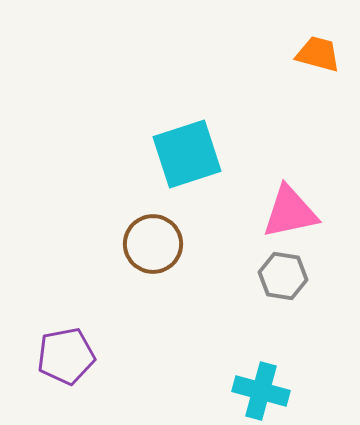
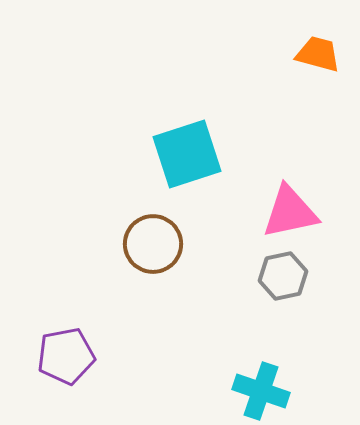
gray hexagon: rotated 21 degrees counterclockwise
cyan cross: rotated 4 degrees clockwise
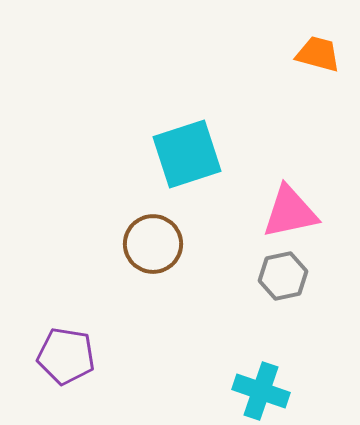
purple pentagon: rotated 20 degrees clockwise
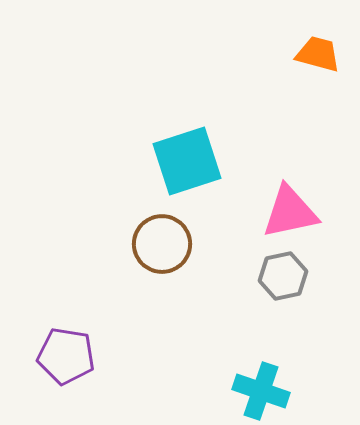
cyan square: moved 7 px down
brown circle: moved 9 px right
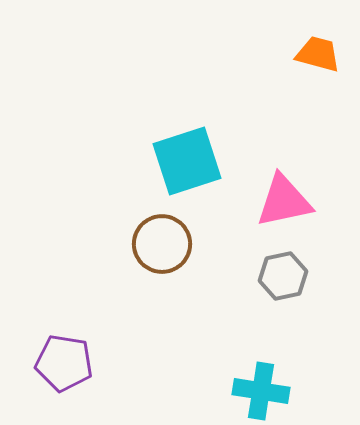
pink triangle: moved 6 px left, 11 px up
purple pentagon: moved 2 px left, 7 px down
cyan cross: rotated 10 degrees counterclockwise
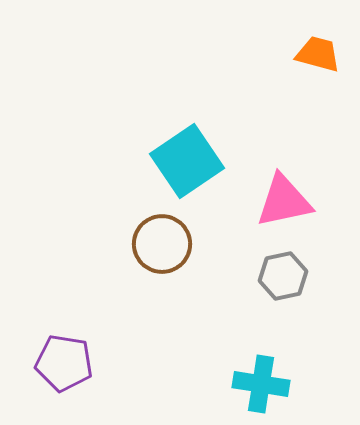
cyan square: rotated 16 degrees counterclockwise
cyan cross: moved 7 px up
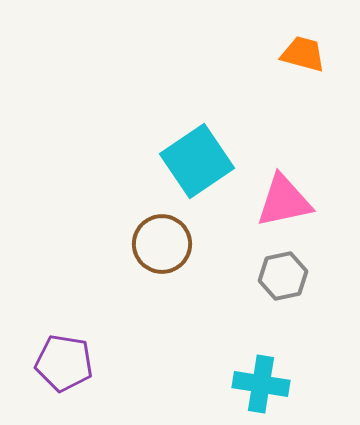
orange trapezoid: moved 15 px left
cyan square: moved 10 px right
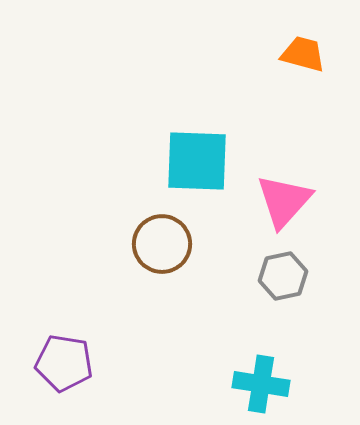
cyan square: rotated 36 degrees clockwise
pink triangle: rotated 36 degrees counterclockwise
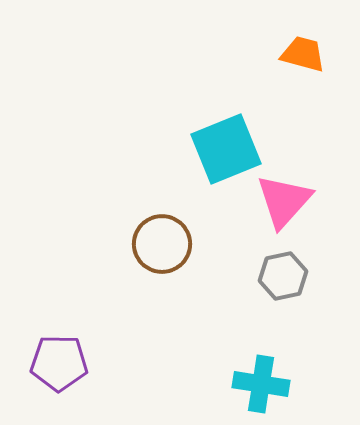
cyan square: moved 29 px right, 12 px up; rotated 24 degrees counterclockwise
purple pentagon: moved 5 px left; rotated 8 degrees counterclockwise
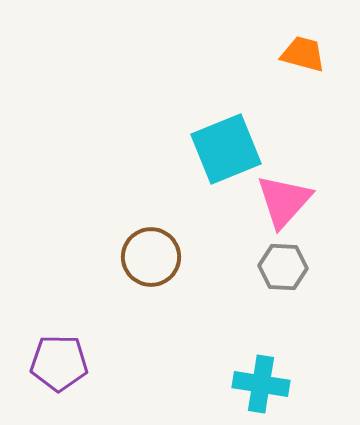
brown circle: moved 11 px left, 13 px down
gray hexagon: moved 9 px up; rotated 15 degrees clockwise
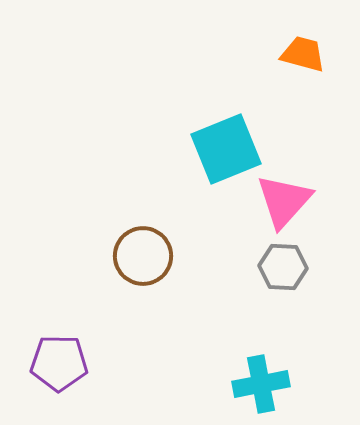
brown circle: moved 8 px left, 1 px up
cyan cross: rotated 20 degrees counterclockwise
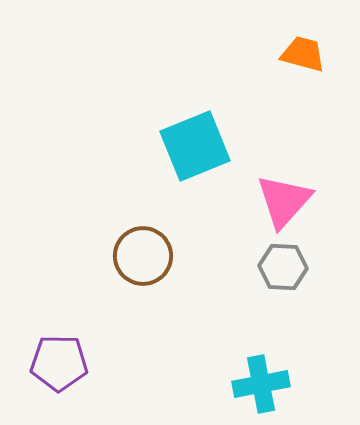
cyan square: moved 31 px left, 3 px up
